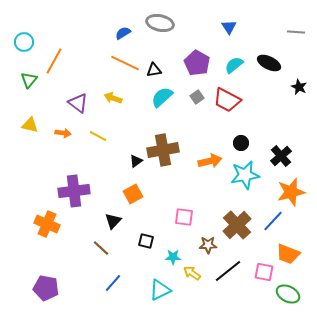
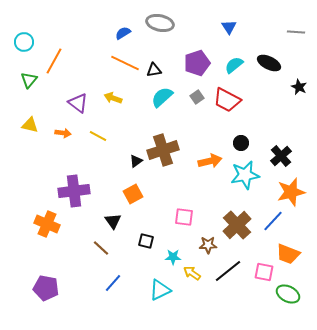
purple pentagon at (197, 63): rotated 25 degrees clockwise
brown cross at (163, 150): rotated 8 degrees counterclockwise
black triangle at (113, 221): rotated 18 degrees counterclockwise
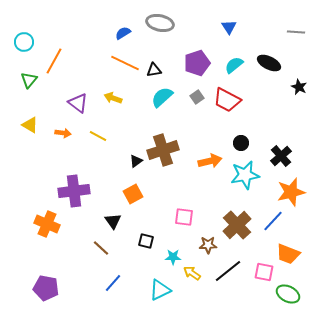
yellow triangle at (30, 125): rotated 18 degrees clockwise
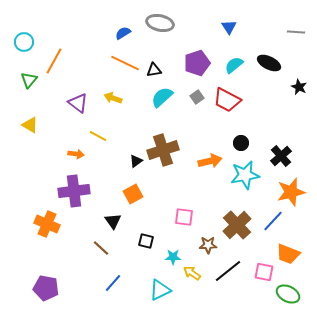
orange arrow at (63, 133): moved 13 px right, 21 px down
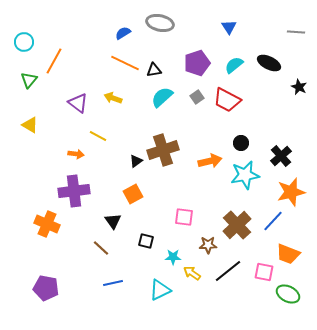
blue line at (113, 283): rotated 36 degrees clockwise
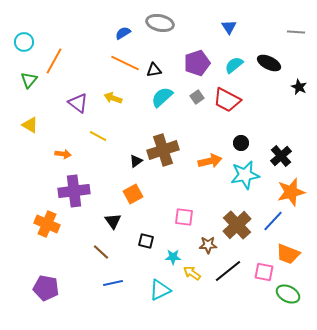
orange arrow at (76, 154): moved 13 px left
brown line at (101, 248): moved 4 px down
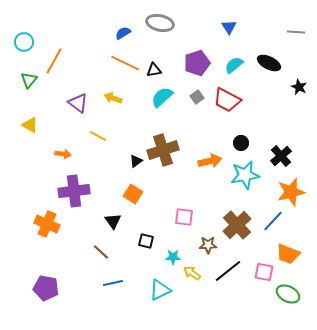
orange square at (133, 194): rotated 30 degrees counterclockwise
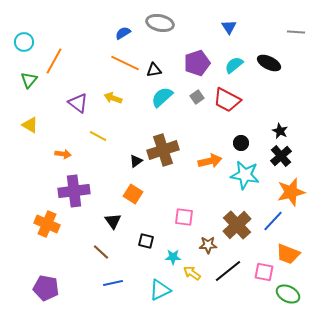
black star at (299, 87): moved 19 px left, 44 px down
cyan star at (245, 175): rotated 20 degrees clockwise
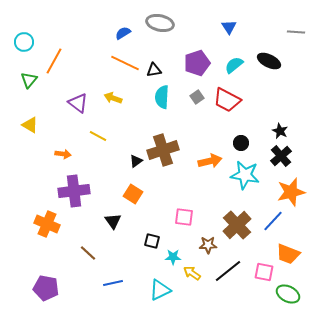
black ellipse at (269, 63): moved 2 px up
cyan semicircle at (162, 97): rotated 45 degrees counterclockwise
black square at (146, 241): moved 6 px right
brown line at (101, 252): moved 13 px left, 1 px down
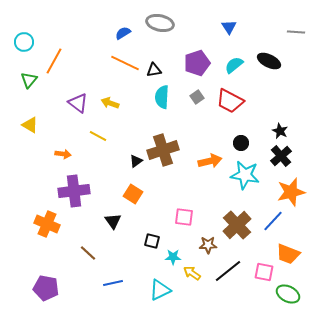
yellow arrow at (113, 98): moved 3 px left, 5 px down
red trapezoid at (227, 100): moved 3 px right, 1 px down
